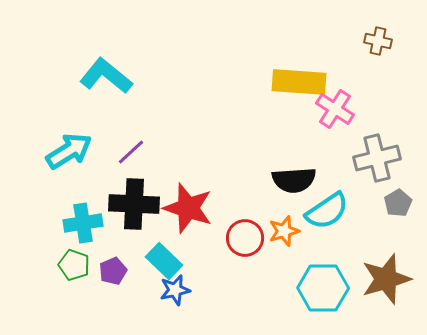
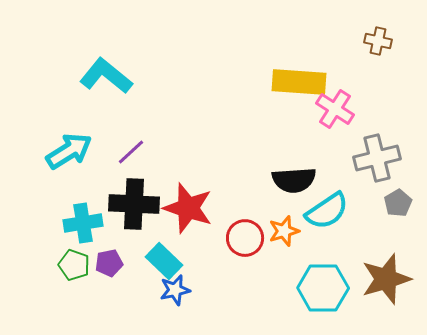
purple pentagon: moved 4 px left, 8 px up; rotated 12 degrees clockwise
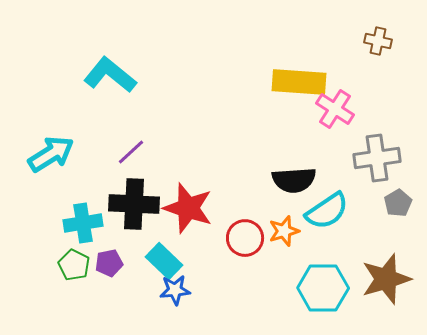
cyan L-shape: moved 4 px right, 1 px up
cyan arrow: moved 18 px left, 3 px down
gray cross: rotated 6 degrees clockwise
green pentagon: rotated 8 degrees clockwise
blue star: rotated 8 degrees clockwise
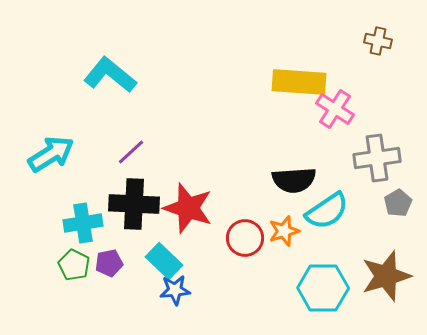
brown star: moved 3 px up
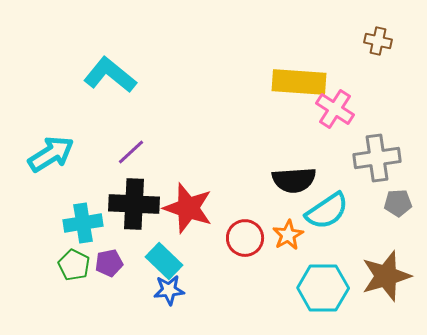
gray pentagon: rotated 28 degrees clockwise
orange star: moved 4 px right, 4 px down; rotated 12 degrees counterclockwise
blue star: moved 6 px left
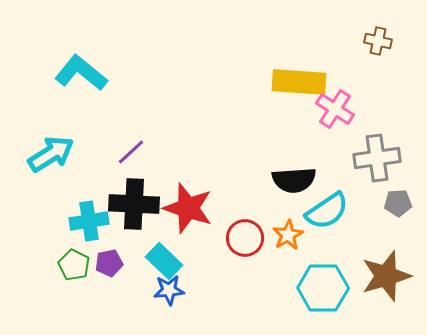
cyan L-shape: moved 29 px left, 2 px up
cyan cross: moved 6 px right, 2 px up
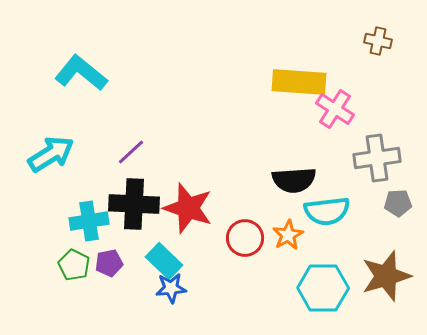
cyan semicircle: rotated 27 degrees clockwise
blue star: moved 2 px right, 2 px up
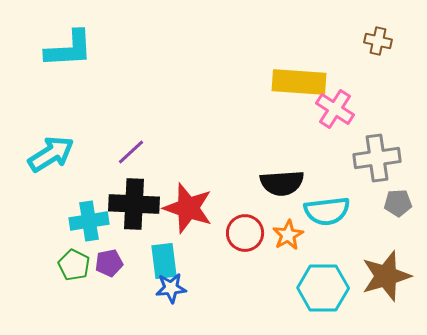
cyan L-shape: moved 12 px left, 24 px up; rotated 138 degrees clockwise
black semicircle: moved 12 px left, 3 px down
red circle: moved 5 px up
cyan rectangle: rotated 39 degrees clockwise
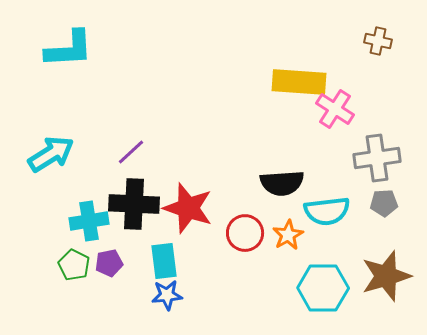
gray pentagon: moved 14 px left
blue star: moved 4 px left, 7 px down
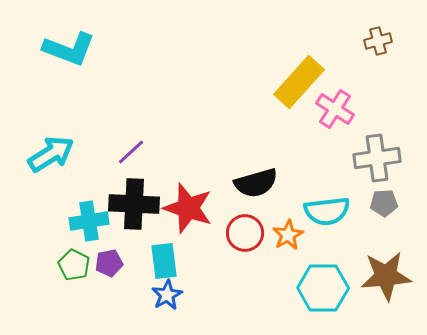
brown cross: rotated 28 degrees counterclockwise
cyan L-shape: rotated 24 degrees clockwise
yellow rectangle: rotated 52 degrees counterclockwise
black semicircle: moved 26 px left; rotated 12 degrees counterclockwise
brown star: rotated 12 degrees clockwise
blue star: rotated 24 degrees counterclockwise
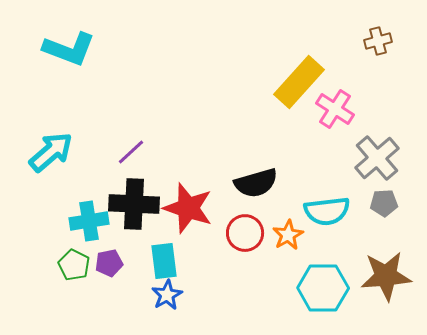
cyan arrow: moved 2 px up; rotated 9 degrees counterclockwise
gray cross: rotated 33 degrees counterclockwise
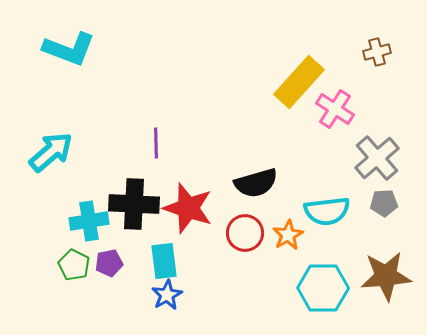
brown cross: moved 1 px left, 11 px down
purple line: moved 25 px right, 9 px up; rotated 48 degrees counterclockwise
